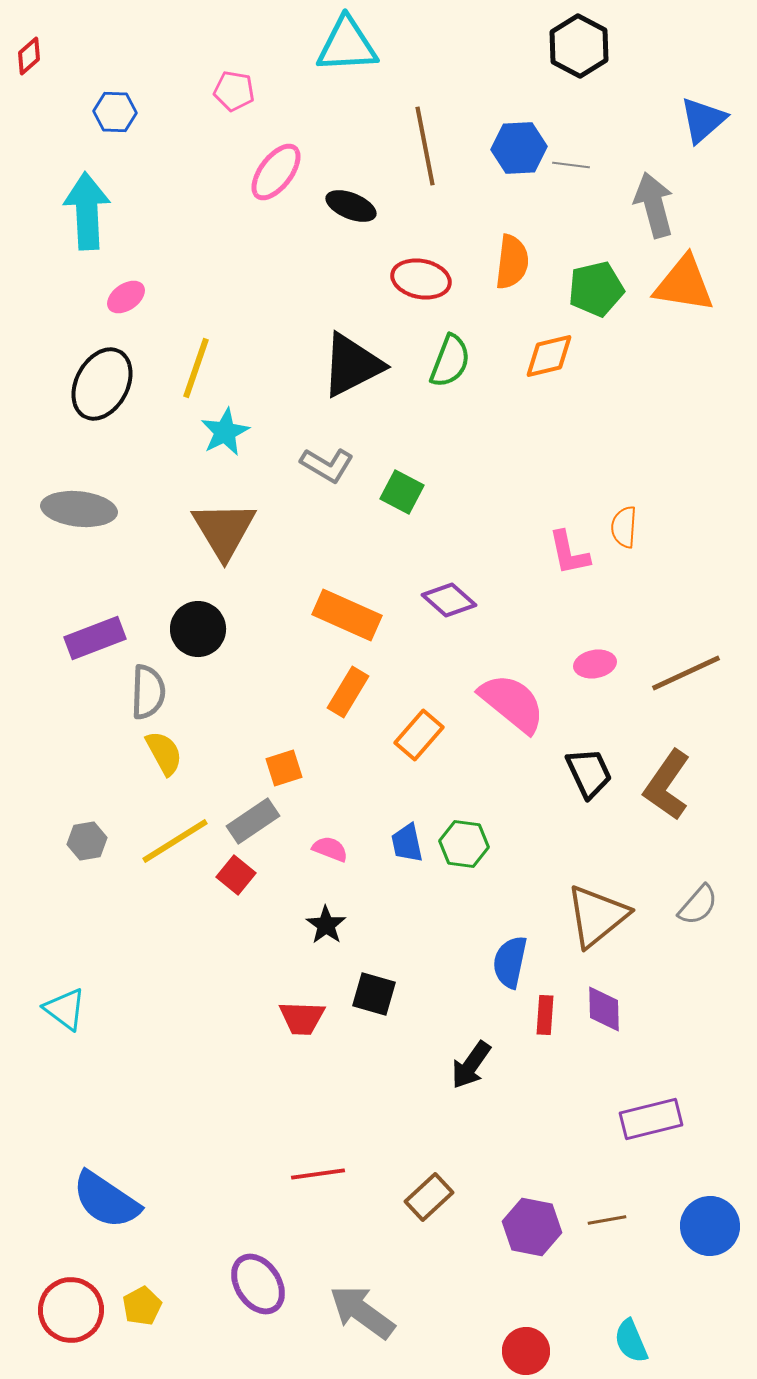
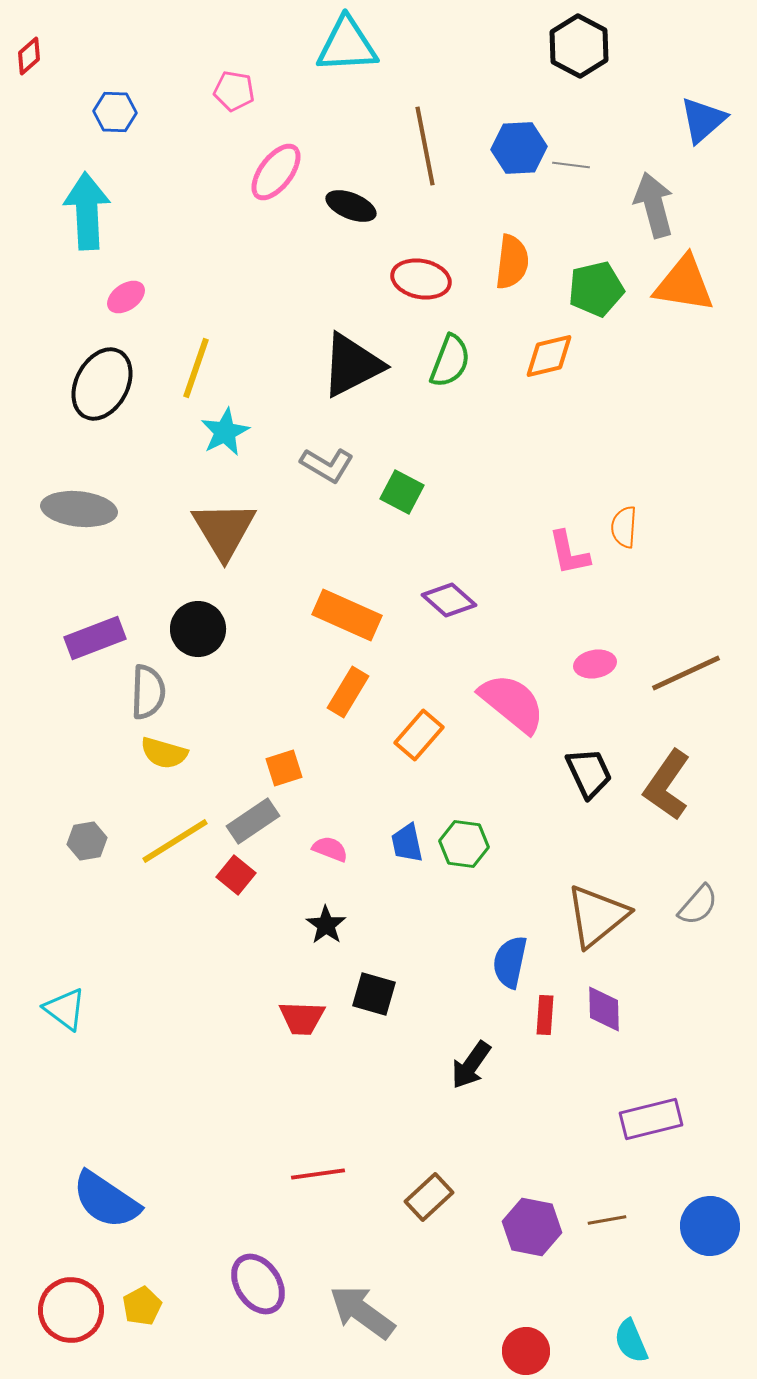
yellow semicircle at (164, 753): rotated 135 degrees clockwise
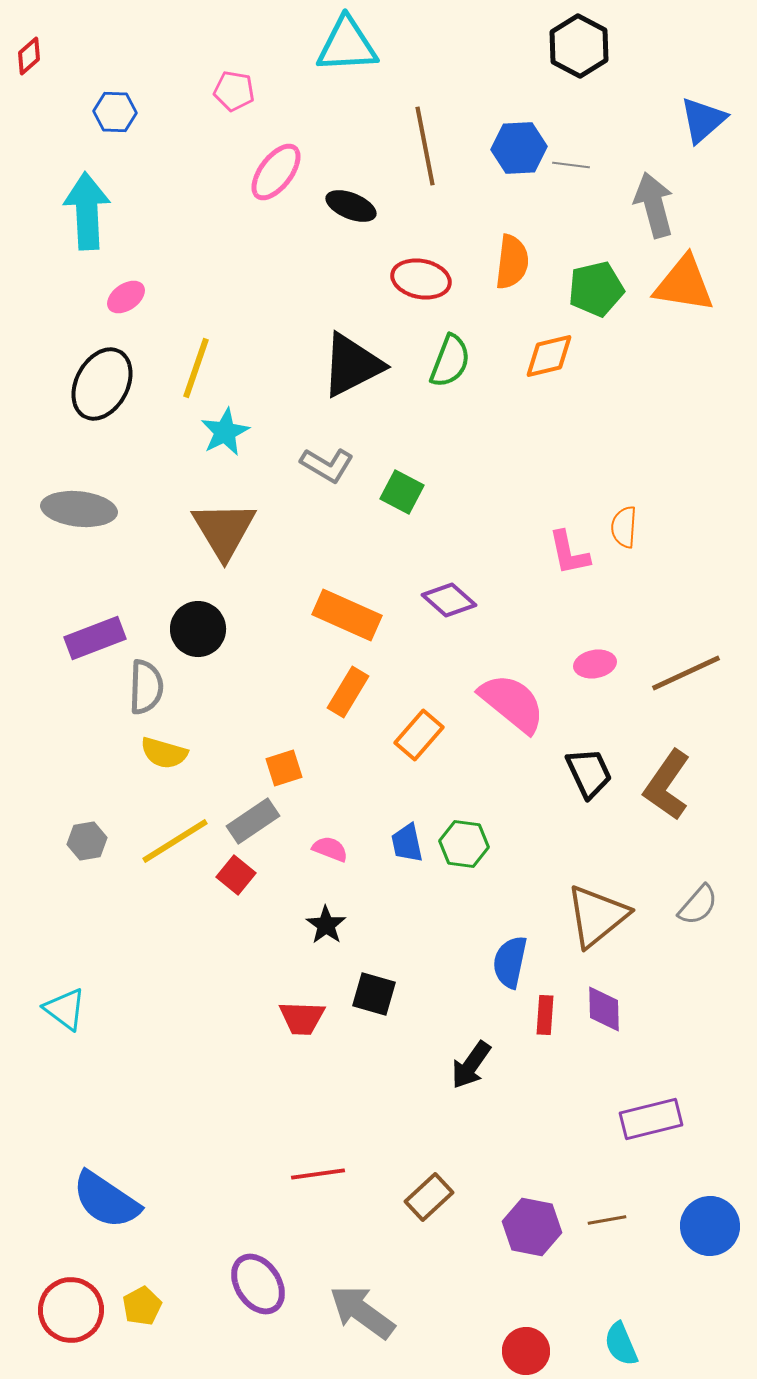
gray semicircle at (148, 692): moved 2 px left, 5 px up
cyan semicircle at (631, 1341): moved 10 px left, 3 px down
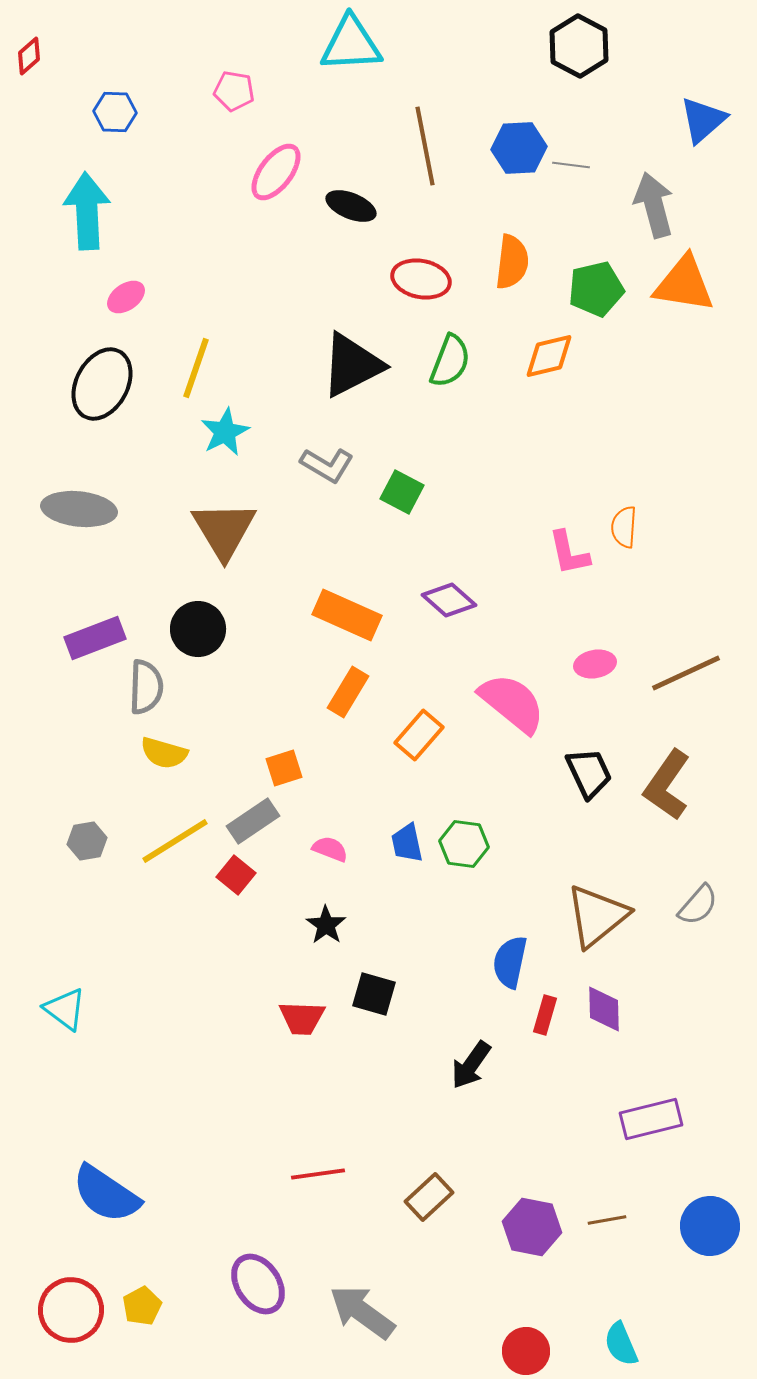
cyan triangle at (347, 45): moved 4 px right, 1 px up
red rectangle at (545, 1015): rotated 12 degrees clockwise
blue semicircle at (106, 1200): moved 6 px up
